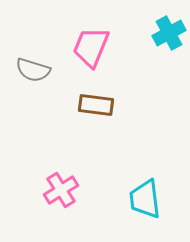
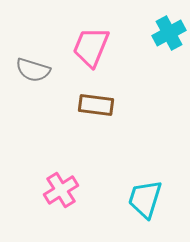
cyan trapezoid: rotated 24 degrees clockwise
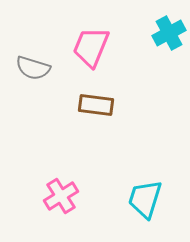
gray semicircle: moved 2 px up
pink cross: moved 6 px down
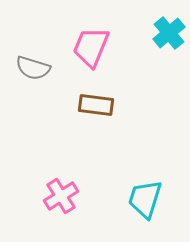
cyan cross: rotated 12 degrees counterclockwise
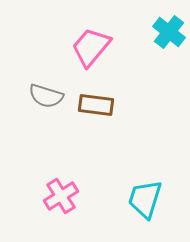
cyan cross: moved 1 px up; rotated 12 degrees counterclockwise
pink trapezoid: rotated 18 degrees clockwise
gray semicircle: moved 13 px right, 28 px down
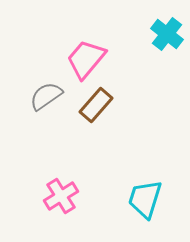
cyan cross: moved 2 px left, 2 px down
pink trapezoid: moved 5 px left, 12 px down
gray semicircle: rotated 128 degrees clockwise
brown rectangle: rotated 56 degrees counterclockwise
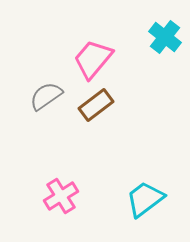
cyan cross: moved 2 px left, 3 px down
pink trapezoid: moved 7 px right
brown rectangle: rotated 12 degrees clockwise
cyan trapezoid: rotated 36 degrees clockwise
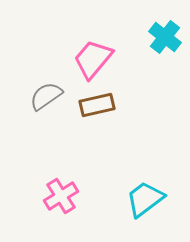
brown rectangle: moved 1 px right; rotated 24 degrees clockwise
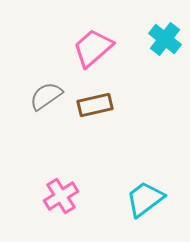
cyan cross: moved 2 px down
pink trapezoid: moved 11 px up; rotated 9 degrees clockwise
brown rectangle: moved 2 px left
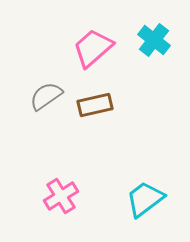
cyan cross: moved 11 px left, 1 px down
